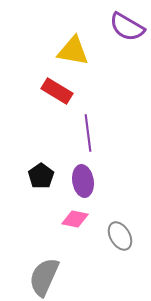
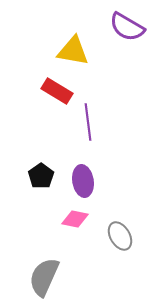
purple line: moved 11 px up
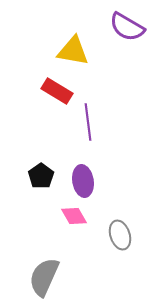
pink diamond: moved 1 px left, 3 px up; rotated 48 degrees clockwise
gray ellipse: moved 1 px up; rotated 12 degrees clockwise
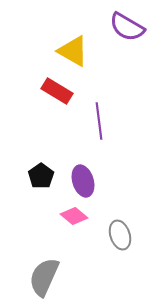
yellow triangle: rotated 20 degrees clockwise
purple line: moved 11 px right, 1 px up
purple ellipse: rotated 8 degrees counterclockwise
pink diamond: rotated 20 degrees counterclockwise
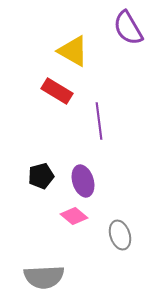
purple semicircle: moved 1 px right, 1 px down; rotated 30 degrees clockwise
black pentagon: rotated 20 degrees clockwise
gray semicircle: rotated 117 degrees counterclockwise
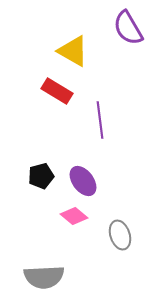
purple line: moved 1 px right, 1 px up
purple ellipse: rotated 20 degrees counterclockwise
